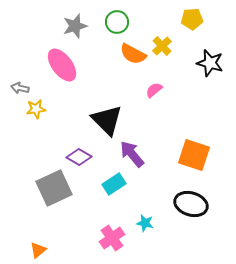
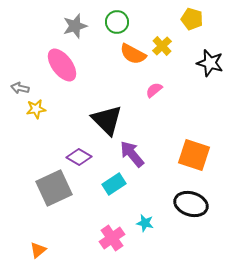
yellow pentagon: rotated 20 degrees clockwise
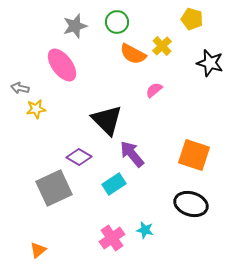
cyan star: moved 7 px down
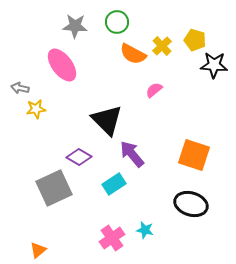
yellow pentagon: moved 3 px right, 21 px down
gray star: rotated 20 degrees clockwise
black star: moved 4 px right, 2 px down; rotated 12 degrees counterclockwise
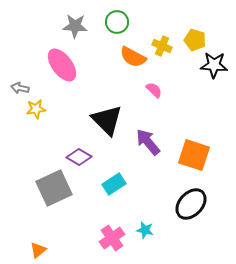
yellow cross: rotated 24 degrees counterclockwise
orange semicircle: moved 3 px down
pink semicircle: rotated 84 degrees clockwise
purple arrow: moved 16 px right, 12 px up
black ellipse: rotated 64 degrees counterclockwise
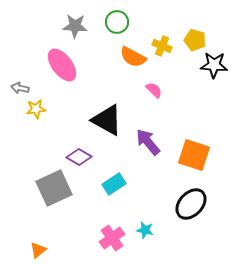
black triangle: rotated 16 degrees counterclockwise
